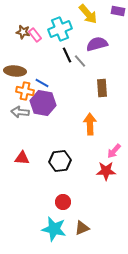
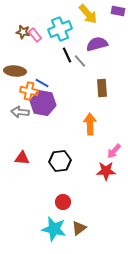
orange cross: moved 4 px right
brown triangle: moved 3 px left; rotated 14 degrees counterclockwise
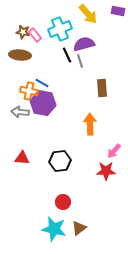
purple semicircle: moved 13 px left
gray line: rotated 24 degrees clockwise
brown ellipse: moved 5 px right, 16 px up
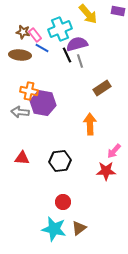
purple semicircle: moved 7 px left
blue line: moved 35 px up
brown rectangle: rotated 60 degrees clockwise
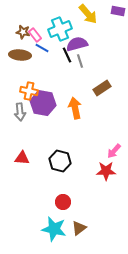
gray arrow: rotated 102 degrees counterclockwise
orange arrow: moved 15 px left, 16 px up; rotated 10 degrees counterclockwise
black hexagon: rotated 20 degrees clockwise
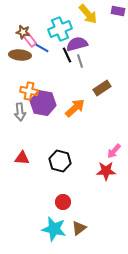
pink rectangle: moved 5 px left, 5 px down
orange arrow: rotated 60 degrees clockwise
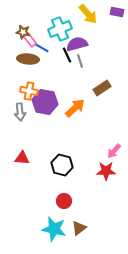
purple rectangle: moved 1 px left, 1 px down
brown ellipse: moved 8 px right, 4 px down
purple hexagon: moved 2 px right, 1 px up
black hexagon: moved 2 px right, 4 px down
red circle: moved 1 px right, 1 px up
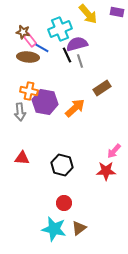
brown ellipse: moved 2 px up
red circle: moved 2 px down
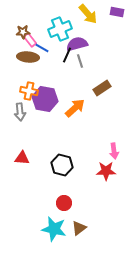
brown star: rotated 16 degrees counterclockwise
black line: rotated 49 degrees clockwise
purple hexagon: moved 3 px up
pink arrow: rotated 49 degrees counterclockwise
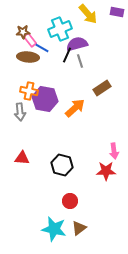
red circle: moved 6 px right, 2 px up
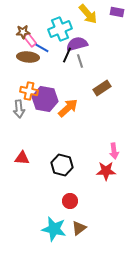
orange arrow: moved 7 px left
gray arrow: moved 1 px left, 3 px up
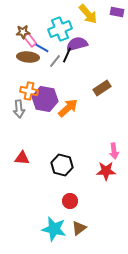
gray line: moved 25 px left; rotated 56 degrees clockwise
